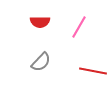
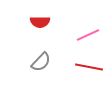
pink line: moved 9 px right, 8 px down; rotated 35 degrees clockwise
red line: moved 4 px left, 4 px up
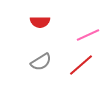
gray semicircle: rotated 15 degrees clockwise
red line: moved 8 px left, 2 px up; rotated 52 degrees counterclockwise
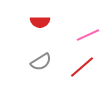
red line: moved 1 px right, 2 px down
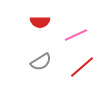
pink line: moved 12 px left
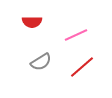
red semicircle: moved 8 px left
